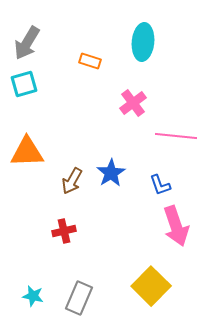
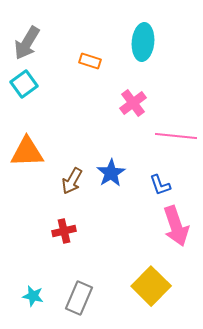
cyan square: rotated 20 degrees counterclockwise
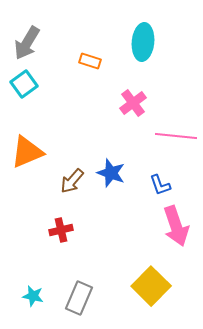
orange triangle: rotated 21 degrees counterclockwise
blue star: rotated 20 degrees counterclockwise
brown arrow: rotated 12 degrees clockwise
red cross: moved 3 px left, 1 px up
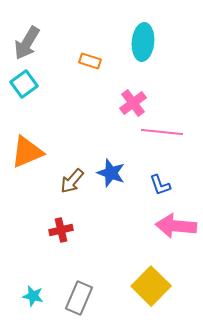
pink line: moved 14 px left, 4 px up
pink arrow: rotated 114 degrees clockwise
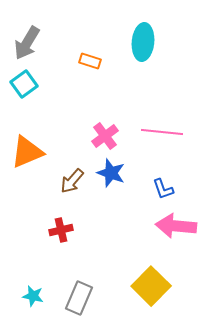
pink cross: moved 28 px left, 33 px down
blue L-shape: moved 3 px right, 4 px down
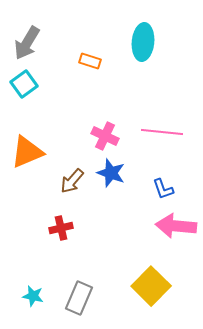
pink cross: rotated 28 degrees counterclockwise
red cross: moved 2 px up
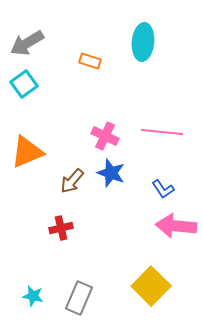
gray arrow: rotated 28 degrees clockwise
blue L-shape: rotated 15 degrees counterclockwise
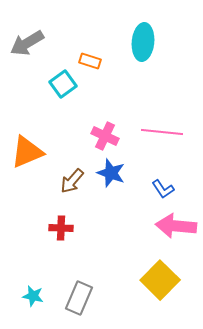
cyan square: moved 39 px right
red cross: rotated 15 degrees clockwise
yellow square: moved 9 px right, 6 px up
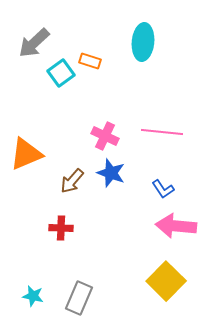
gray arrow: moved 7 px right; rotated 12 degrees counterclockwise
cyan square: moved 2 px left, 11 px up
orange triangle: moved 1 px left, 2 px down
yellow square: moved 6 px right, 1 px down
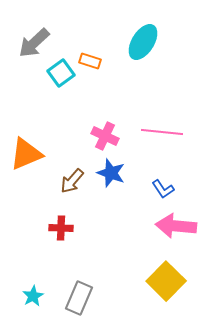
cyan ellipse: rotated 27 degrees clockwise
cyan star: rotated 30 degrees clockwise
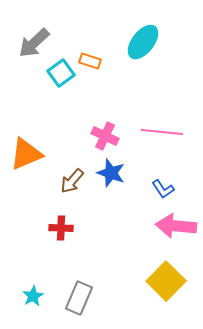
cyan ellipse: rotated 6 degrees clockwise
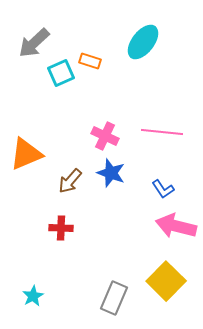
cyan square: rotated 12 degrees clockwise
brown arrow: moved 2 px left
pink arrow: rotated 9 degrees clockwise
gray rectangle: moved 35 px right
